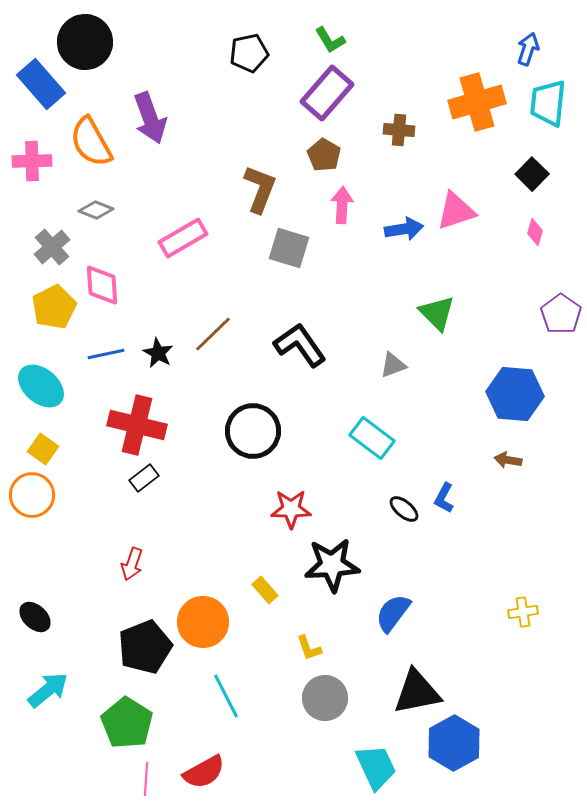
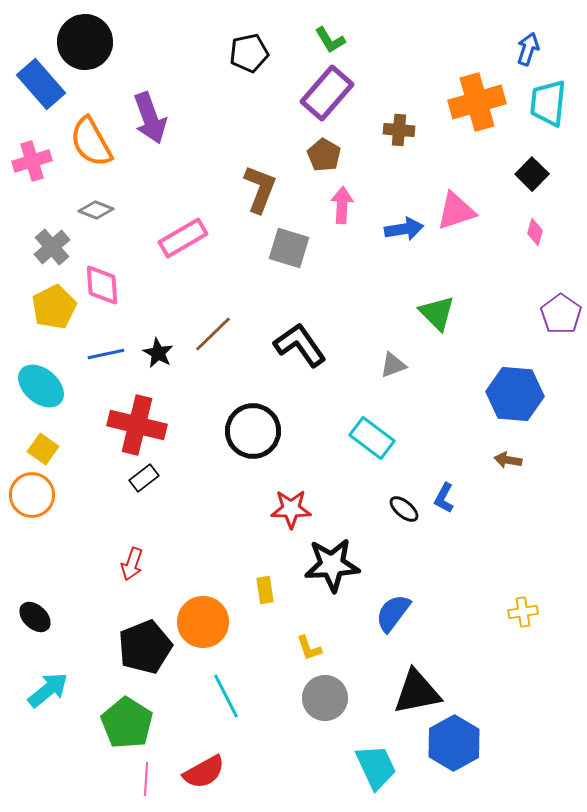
pink cross at (32, 161): rotated 15 degrees counterclockwise
yellow rectangle at (265, 590): rotated 32 degrees clockwise
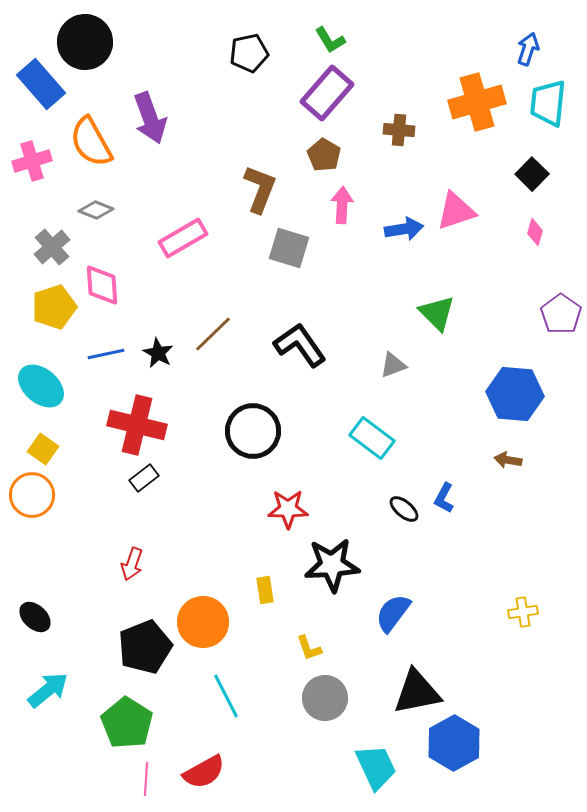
yellow pentagon at (54, 307): rotated 9 degrees clockwise
red star at (291, 509): moved 3 px left
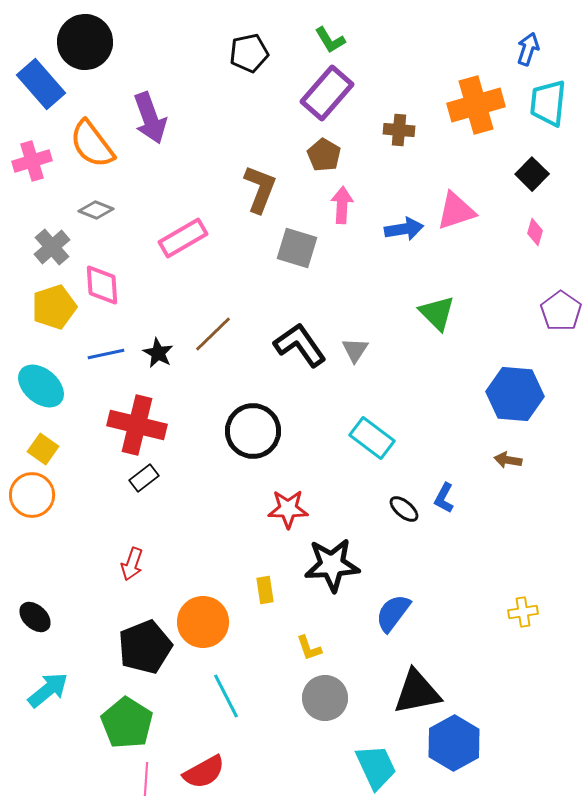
orange cross at (477, 102): moved 1 px left, 3 px down
orange semicircle at (91, 142): moved 1 px right, 2 px down; rotated 8 degrees counterclockwise
gray square at (289, 248): moved 8 px right
purple pentagon at (561, 314): moved 3 px up
gray triangle at (393, 365): moved 38 px left, 15 px up; rotated 36 degrees counterclockwise
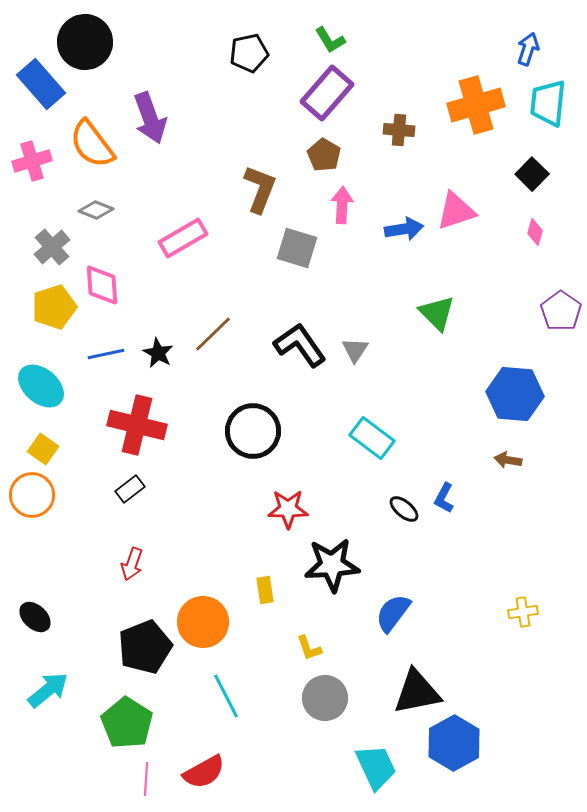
black rectangle at (144, 478): moved 14 px left, 11 px down
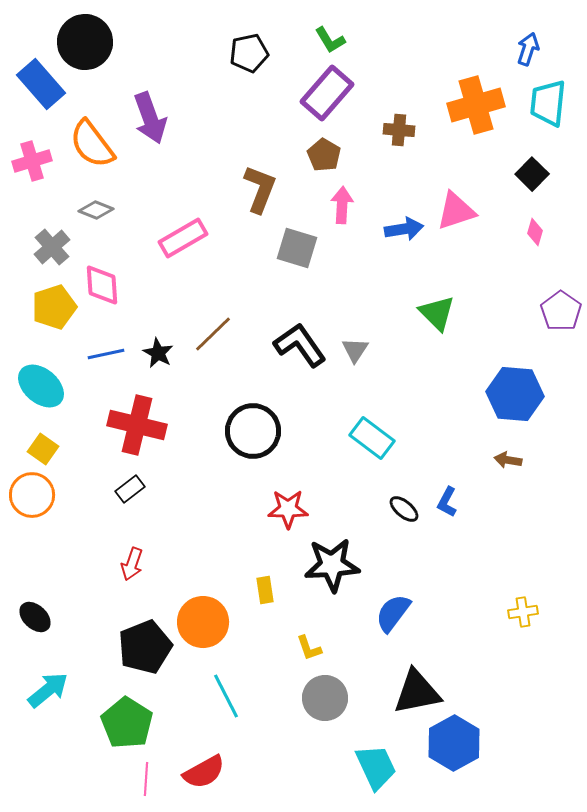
blue L-shape at (444, 498): moved 3 px right, 4 px down
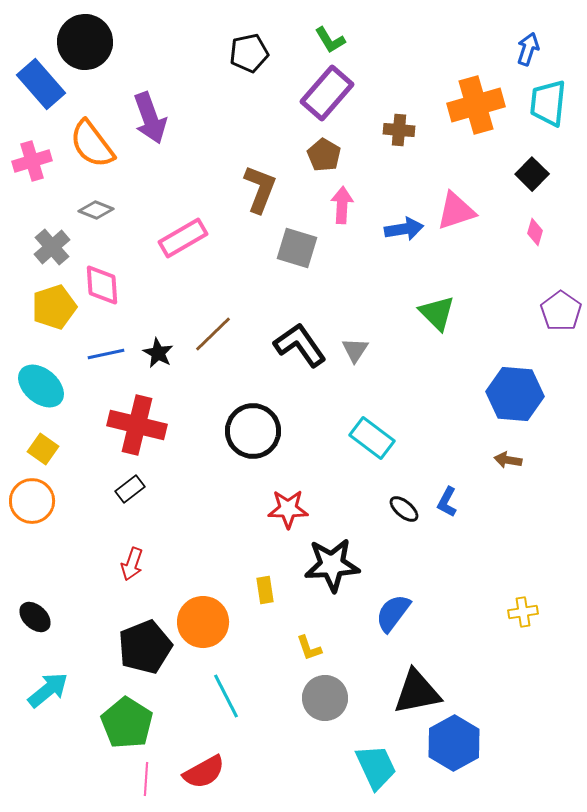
orange circle at (32, 495): moved 6 px down
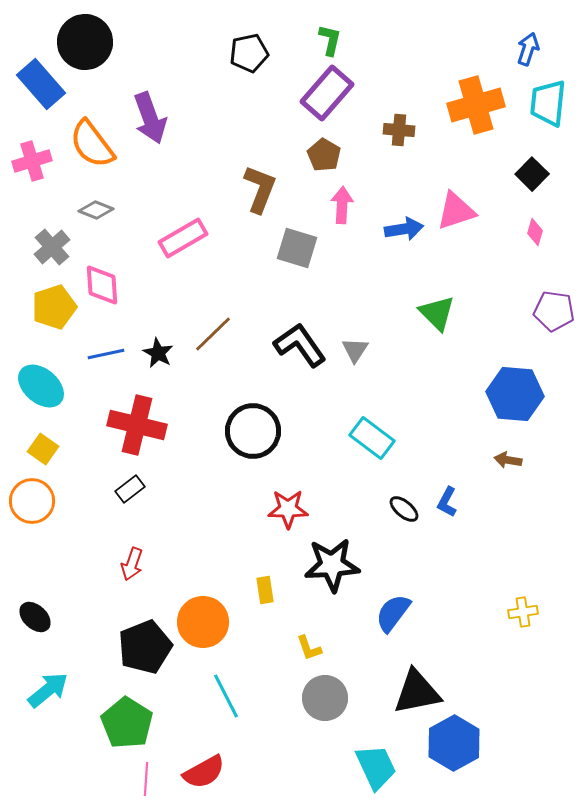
green L-shape at (330, 40): rotated 136 degrees counterclockwise
purple pentagon at (561, 311): moved 7 px left; rotated 27 degrees counterclockwise
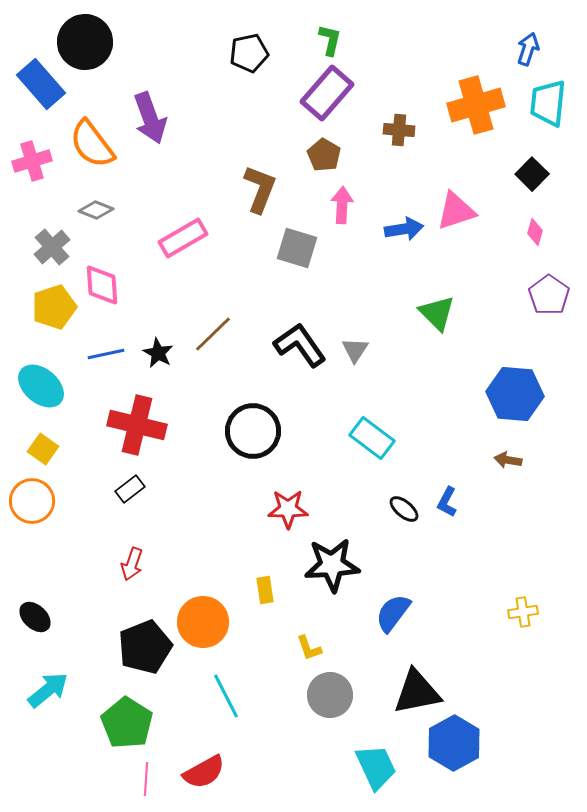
purple pentagon at (554, 311): moved 5 px left, 16 px up; rotated 27 degrees clockwise
gray circle at (325, 698): moved 5 px right, 3 px up
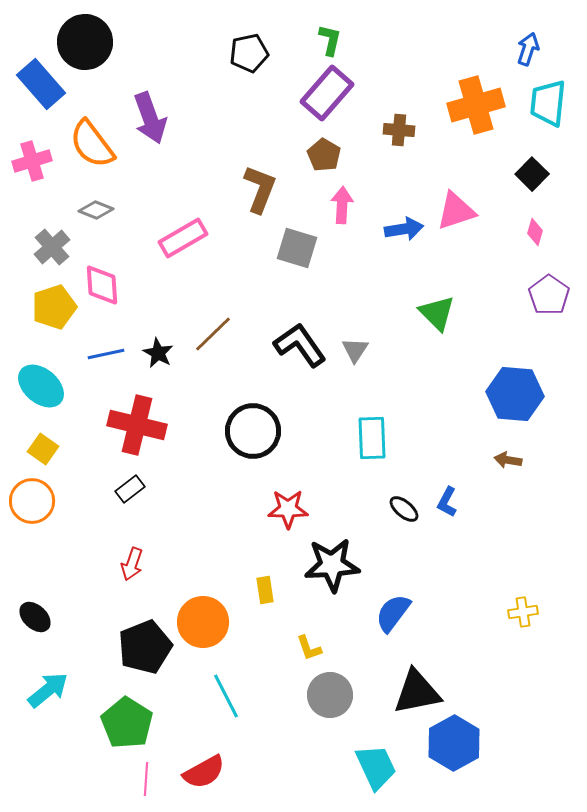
cyan rectangle at (372, 438): rotated 51 degrees clockwise
